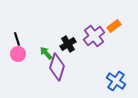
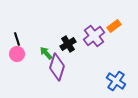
pink circle: moved 1 px left
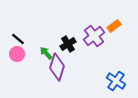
black line: moved 1 px right; rotated 32 degrees counterclockwise
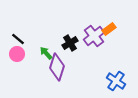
orange rectangle: moved 5 px left, 3 px down
black cross: moved 2 px right, 1 px up
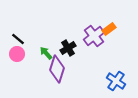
black cross: moved 2 px left, 5 px down
purple diamond: moved 2 px down
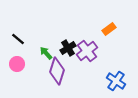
purple cross: moved 7 px left, 15 px down
pink circle: moved 10 px down
purple diamond: moved 2 px down
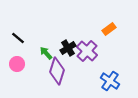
black line: moved 1 px up
purple cross: rotated 10 degrees counterclockwise
blue cross: moved 6 px left
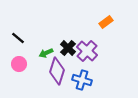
orange rectangle: moved 3 px left, 7 px up
black cross: rotated 14 degrees counterclockwise
green arrow: rotated 72 degrees counterclockwise
pink circle: moved 2 px right
blue cross: moved 28 px left, 1 px up; rotated 18 degrees counterclockwise
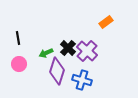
black line: rotated 40 degrees clockwise
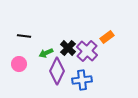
orange rectangle: moved 1 px right, 15 px down
black line: moved 6 px right, 2 px up; rotated 72 degrees counterclockwise
purple diamond: rotated 8 degrees clockwise
blue cross: rotated 24 degrees counterclockwise
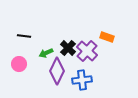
orange rectangle: rotated 56 degrees clockwise
